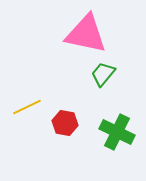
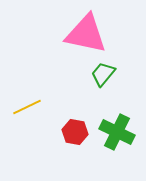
red hexagon: moved 10 px right, 9 px down
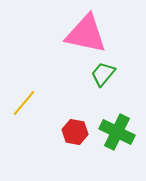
yellow line: moved 3 px left, 4 px up; rotated 24 degrees counterclockwise
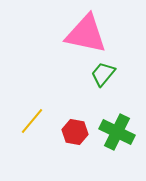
yellow line: moved 8 px right, 18 px down
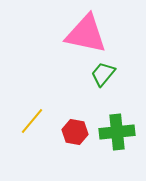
green cross: rotated 32 degrees counterclockwise
